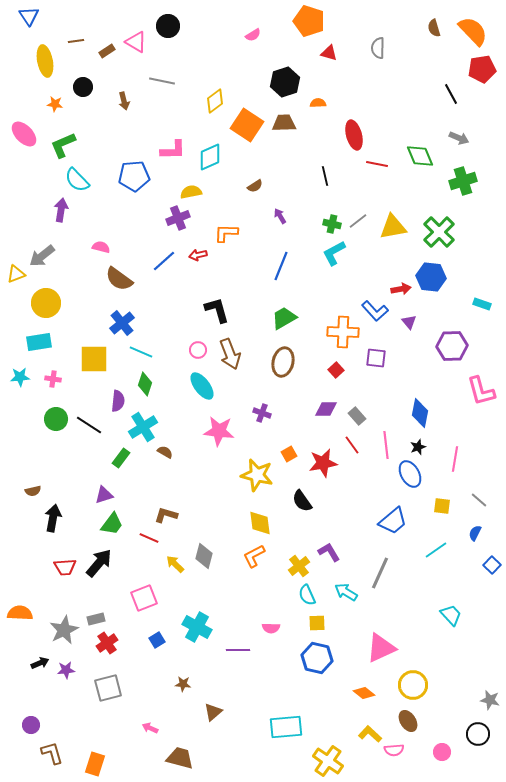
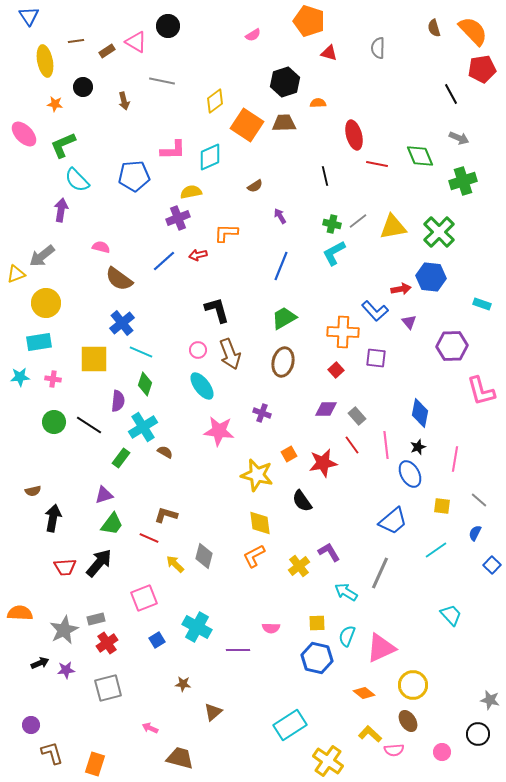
green circle at (56, 419): moved 2 px left, 3 px down
cyan semicircle at (307, 595): moved 40 px right, 41 px down; rotated 45 degrees clockwise
cyan rectangle at (286, 727): moved 4 px right, 2 px up; rotated 28 degrees counterclockwise
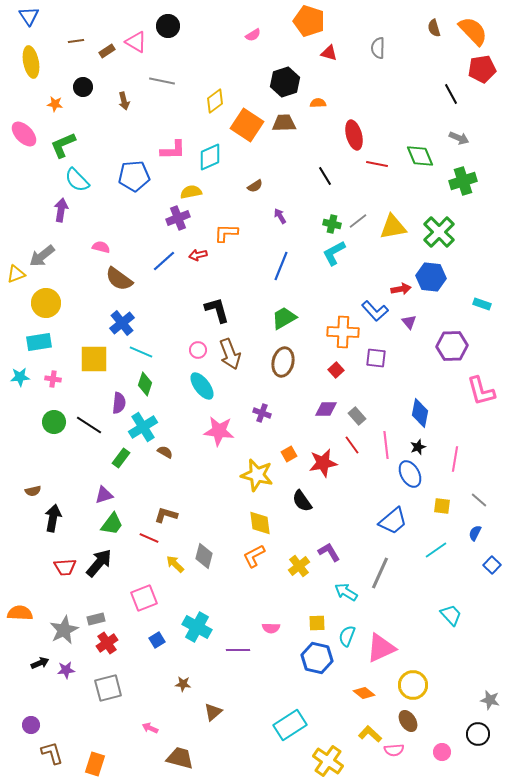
yellow ellipse at (45, 61): moved 14 px left, 1 px down
black line at (325, 176): rotated 18 degrees counterclockwise
purple semicircle at (118, 401): moved 1 px right, 2 px down
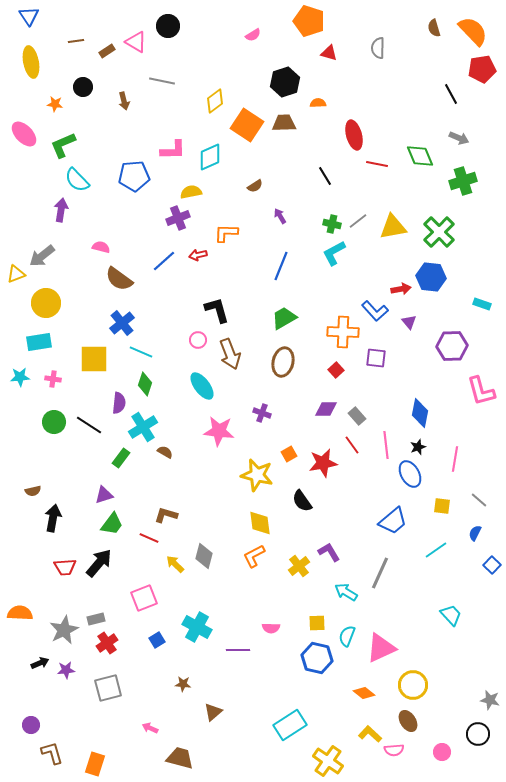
pink circle at (198, 350): moved 10 px up
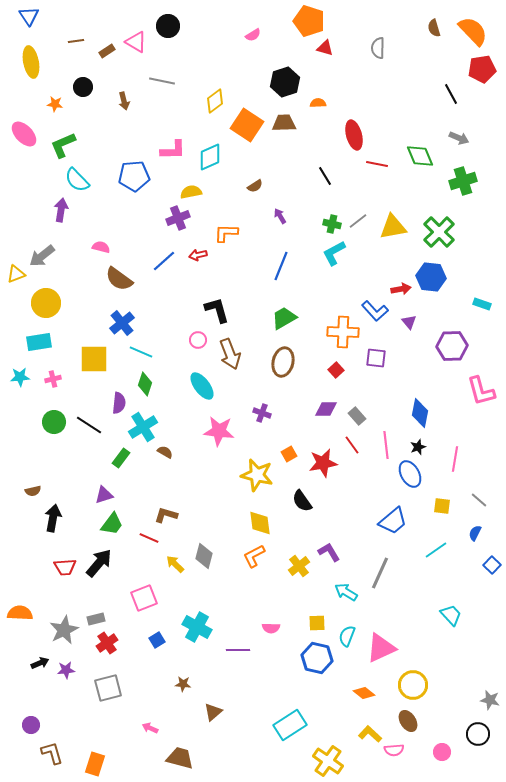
red triangle at (329, 53): moved 4 px left, 5 px up
pink cross at (53, 379): rotated 21 degrees counterclockwise
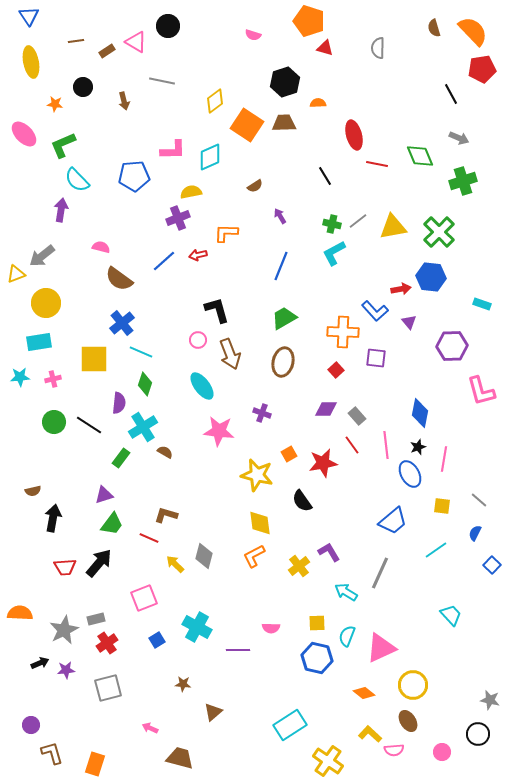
pink semicircle at (253, 35): rotated 49 degrees clockwise
pink line at (455, 459): moved 11 px left
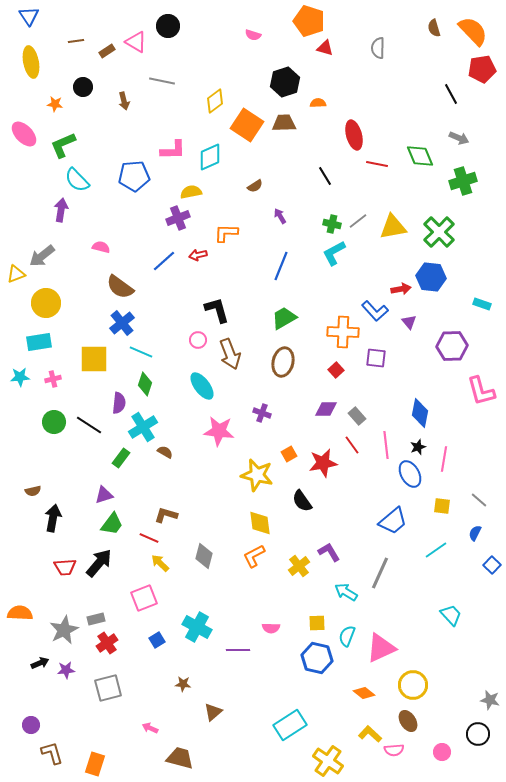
brown semicircle at (119, 279): moved 1 px right, 8 px down
yellow arrow at (175, 564): moved 15 px left, 1 px up
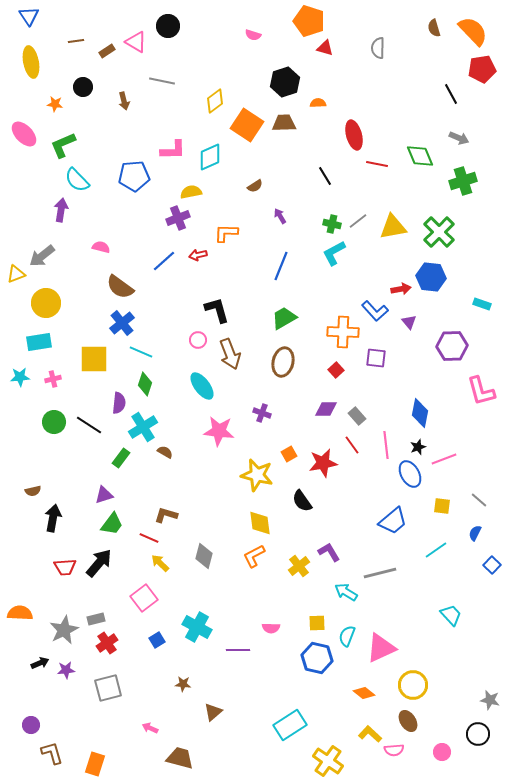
pink line at (444, 459): rotated 60 degrees clockwise
gray line at (380, 573): rotated 52 degrees clockwise
pink square at (144, 598): rotated 16 degrees counterclockwise
